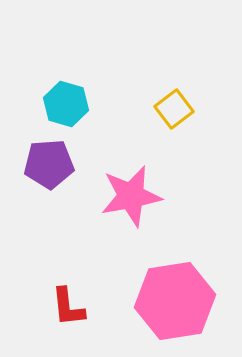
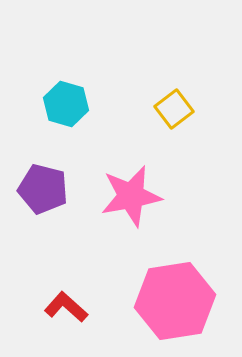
purple pentagon: moved 6 px left, 25 px down; rotated 18 degrees clockwise
red L-shape: moved 2 px left; rotated 138 degrees clockwise
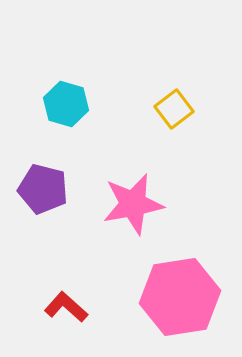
pink star: moved 2 px right, 8 px down
pink hexagon: moved 5 px right, 4 px up
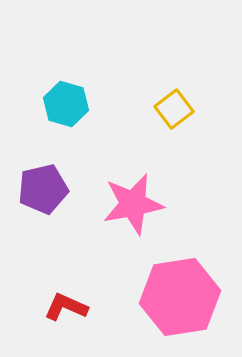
purple pentagon: rotated 27 degrees counterclockwise
red L-shape: rotated 18 degrees counterclockwise
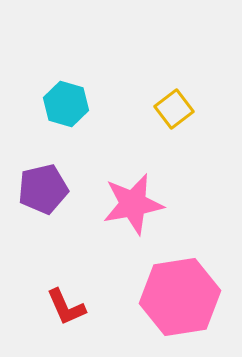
red L-shape: rotated 138 degrees counterclockwise
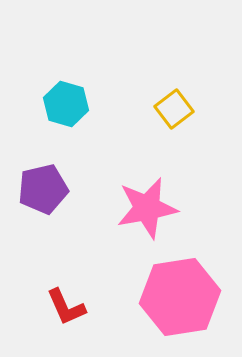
pink star: moved 14 px right, 4 px down
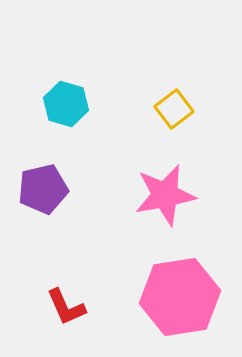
pink star: moved 18 px right, 13 px up
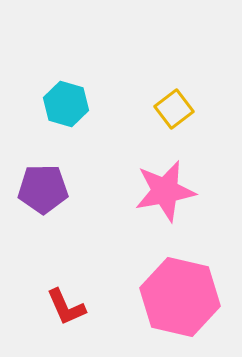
purple pentagon: rotated 12 degrees clockwise
pink star: moved 4 px up
pink hexagon: rotated 22 degrees clockwise
